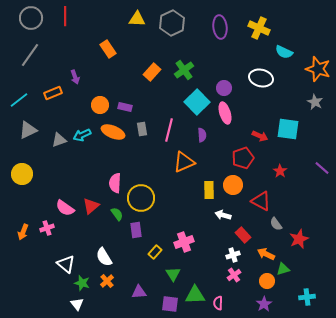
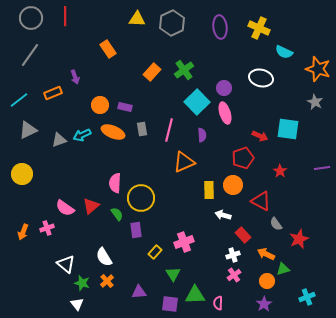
purple line at (322, 168): rotated 49 degrees counterclockwise
cyan cross at (307, 297): rotated 14 degrees counterclockwise
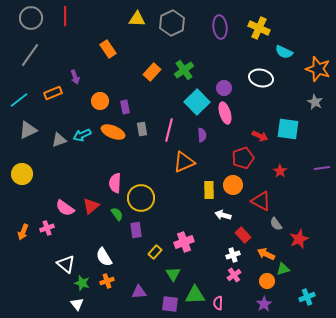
orange circle at (100, 105): moved 4 px up
purple rectangle at (125, 107): rotated 64 degrees clockwise
orange cross at (107, 281): rotated 24 degrees clockwise
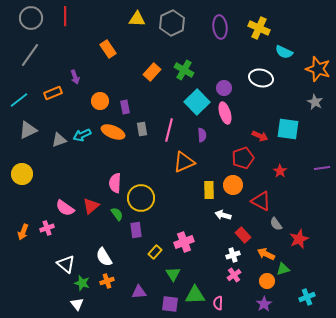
green cross at (184, 70): rotated 24 degrees counterclockwise
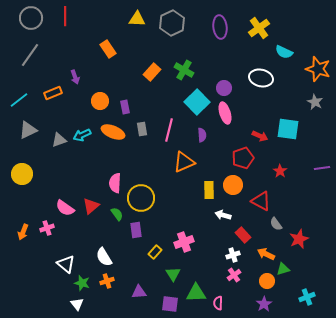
yellow cross at (259, 28): rotated 30 degrees clockwise
green triangle at (195, 295): moved 1 px right, 2 px up
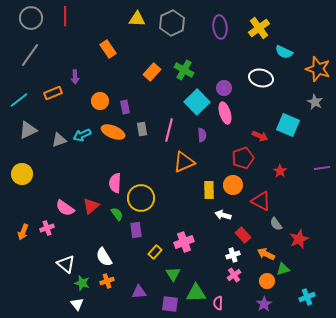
purple arrow at (75, 77): rotated 16 degrees clockwise
cyan square at (288, 129): moved 4 px up; rotated 15 degrees clockwise
